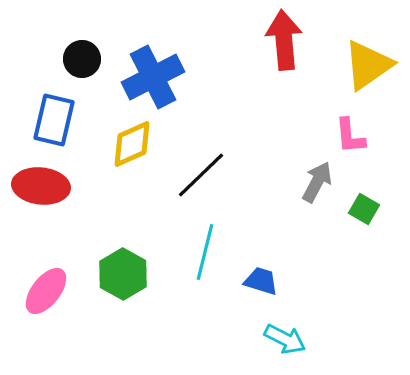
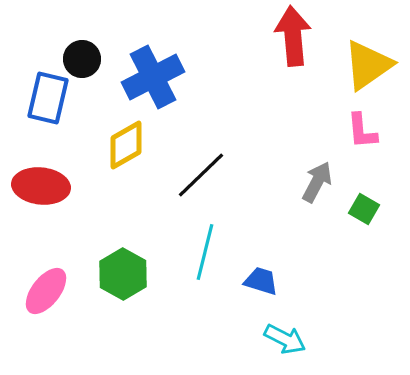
red arrow: moved 9 px right, 4 px up
blue rectangle: moved 6 px left, 22 px up
pink L-shape: moved 12 px right, 5 px up
yellow diamond: moved 6 px left, 1 px down; rotated 6 degrees counterclockwise
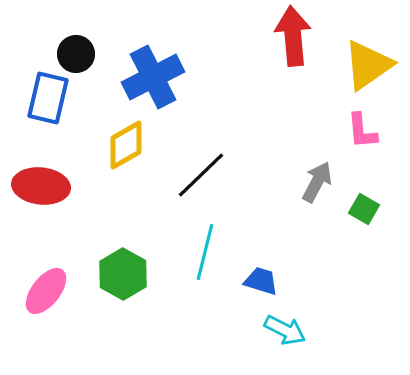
black circle: moved 6 px left, 5 px up
cyan arrow: moved 9 px up
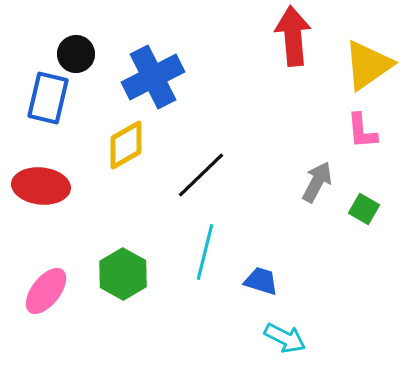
cyan arrow: moved 8 px down
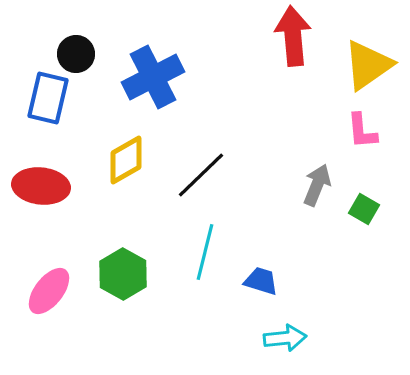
yellow diamond: moved 15 px down
gray arrow: moved 3 px down; rotated 6 degrees counterclockwise
pink ellipse: moved 3 px right
cyan arrow: rotated 33 degrees counterclockwise
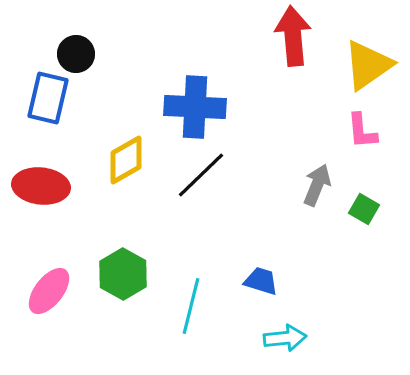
blue cross: moved 42 px right, 30 px down; rotated 30 degrees clockwise
cyan line: moved 14 px left, 54 px down
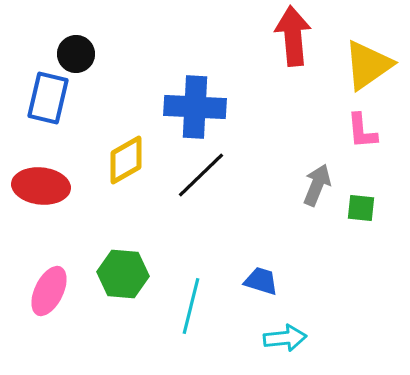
green square: moved 3 px left, 1 px up; rotated 24 degrees counterclockwise
green hexagon: rotated 24 degrees counterclockwise
pink ellipse: rotated 12 degrees counterclockwise
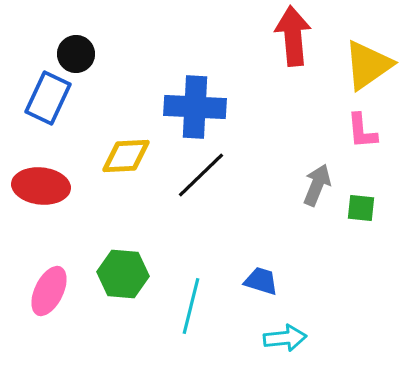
blue rectangle: rotated 12 degrees clockwise
yellow diamond: moved 4 px up; rotated 27 degrees clockwise
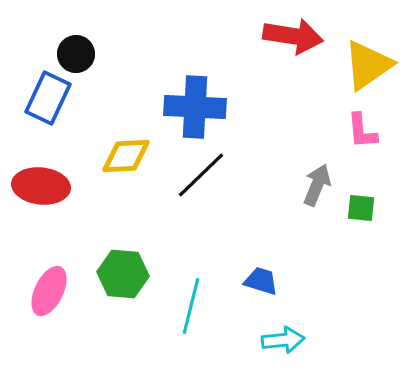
red arrow: rotated 104 degrees clockwise
cyan arrow: moved 2 px left, 2 px down
